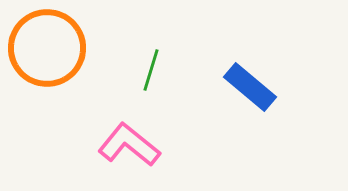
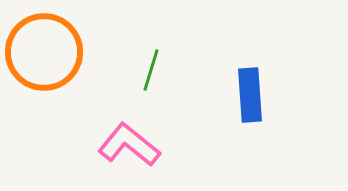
orange circle: moved 3 px left, 4 px down
blue rectangle: moved 8 px down; rotated 46 degrees clockwise
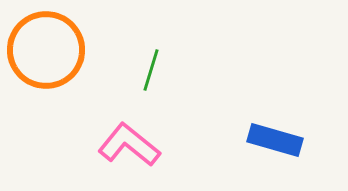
orange circle: moved 2 px right, 2 px up
blue rectangle: moved 25 px right, 45 px down; rotated 70 degrees counterclockwise
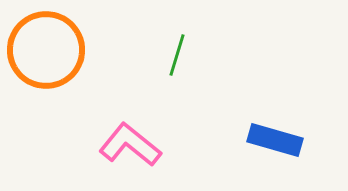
green line: moved 26 px right, 15 px up
pink L-shape: moved 1 px right
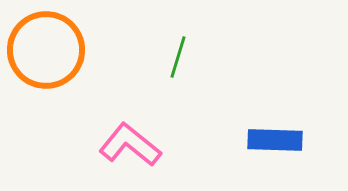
green line: moved 1 px right, 2 px down
blue rectangle: rotated 14 degrees counterclockwise
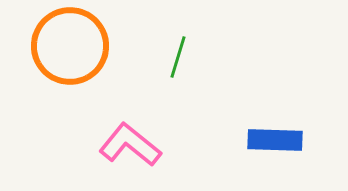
orange circle: moved 24 px right, 4 px up
